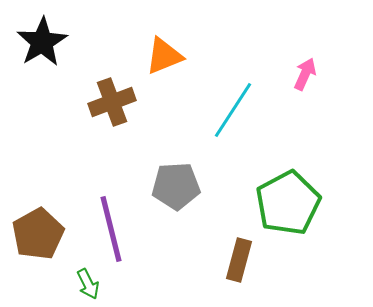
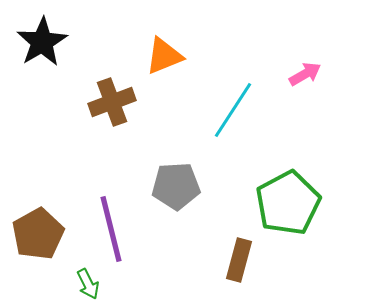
pink arrow: rotated 36 degrees clockwise
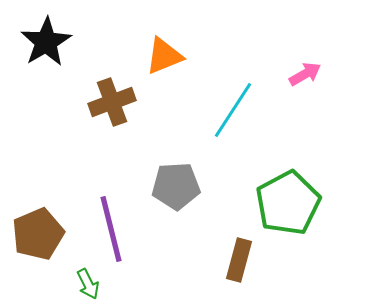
black star: moved 4 px right
brown pentagon: rotated 6 degrees clockwise
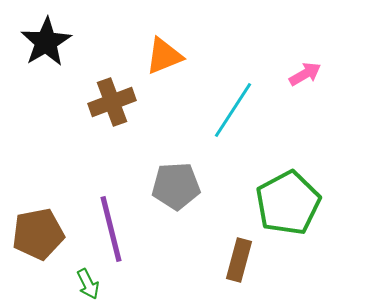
brown pentagon: rotated 12 degrees clockwise
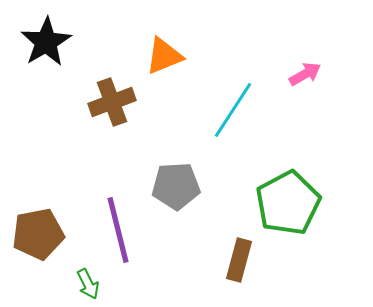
purple line: moved 7 px right, 1 px down
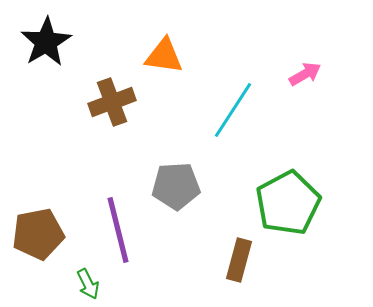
orange triangle: rotated 30 degrees clockwise
